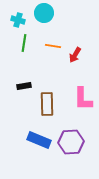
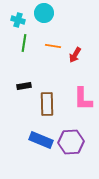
blue rectangle: moved 2 px right
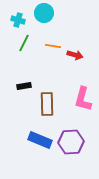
green line: rotated 18 degrees clockwise
red arrow: rotated 105 degrees counterclockwise
pink L-shape: rotated 15 degrees clockwise
blue rectangle: moved 1 px left
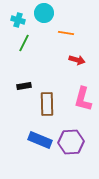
orange line: moved 13 px right, 13 px up
red arrow: moved 2 px right, 5 px down
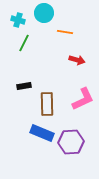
orange line: moved 1 px left, 1 px up
pink L-shape: rotated 130 degrees counterclockwise
blue rectangle: moved 2 px right, 7 px up
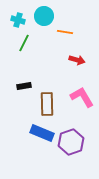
cyan circle: moved 3 px down
pink L-shape: moved 1 px left, 2 px up; rotated 95 degrees counterclockwise
purple hexagon: rotated 15 degrees counterclockwise
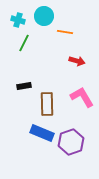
red arrow: moved 1 px down
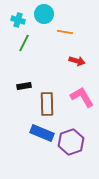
cyan circle: moved 2 px up
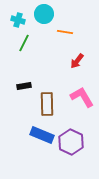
red arrow: rotated 112 degrees clockwise
blue rectangle: moved 2 px down
purple hexagon: rotated 15 degrees counterclockwise
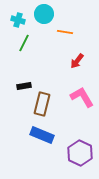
brown rectangle: moved 5 px left; rotated 15 degrees clockwise
purple hexagon: moved 9 px right, 11 px down
